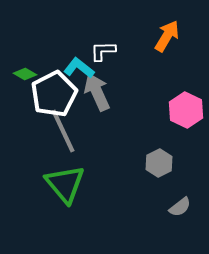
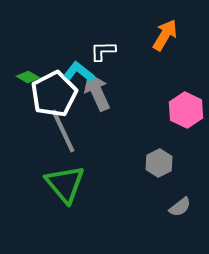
orange arrow: moved 2 px left, 1 px up
cyan L-shape: moved 4 px down
green diamond: moved 3 px right, 3 px down
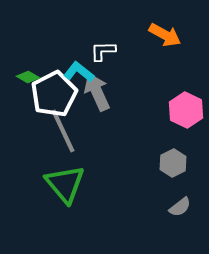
orange arrow: rotated 88 degrees clockwise
gray hexagon: moved 14 px right
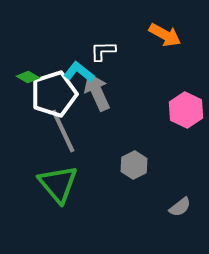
white pentagon: rotated 9 degrees clockwise
gray hexagon: moved 39 px left, 2 px down
green triangle: moved 7 px left
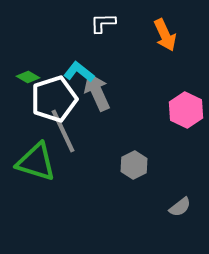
orange arrow: rotated 36 degrees clockwise
white L-shape: moved 28 px up
white pentagon: moved 5 px down
green triangle: moved 22 px left, 22 px up; rotated 33 degrees counterclockwise
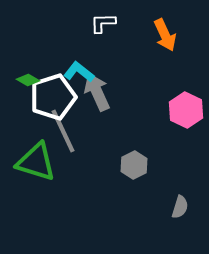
green diamond: moved 3 px down
white pentagon: moved 1 px left, 2 px up
gray semicircle: rotated 35 degrees counterclockwise
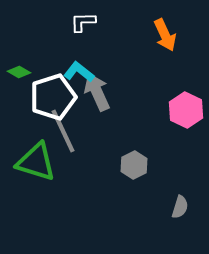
white L-shape: moved 20 px left, 1 px up
green diamond: moved 9 px left, 8 px up
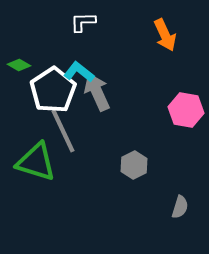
green diamond: moved 7 px up
white pentagon: moved 7 px up; rotated 15 degrees counterclockwise
pink hexagon: rotated 16 degrees counterclockwise
